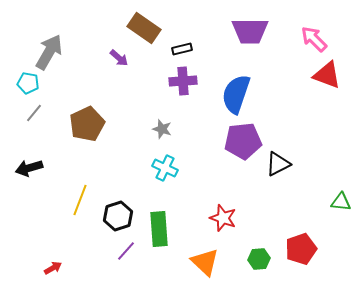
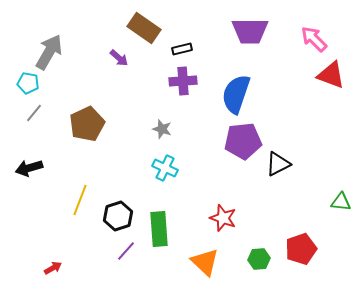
red triangle: moved 4 px right
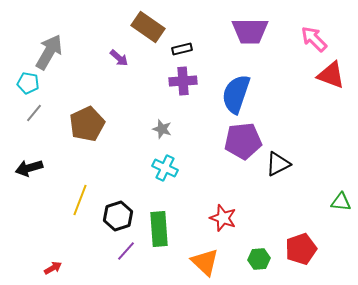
brown rectangle: moved 4 px right, 1 px up
